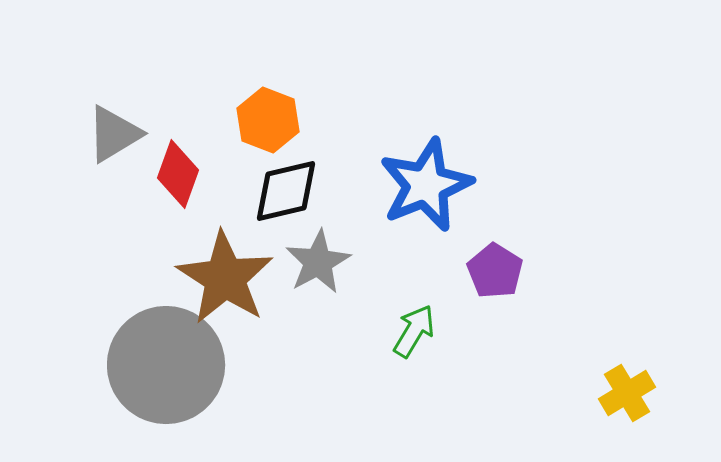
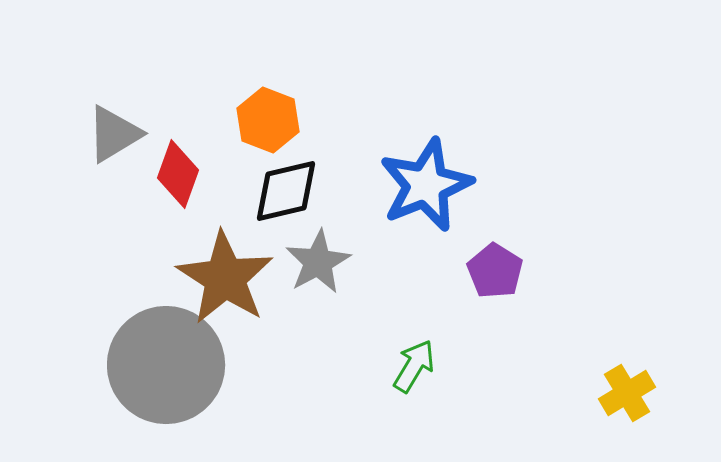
green arrow: moved 35 px down
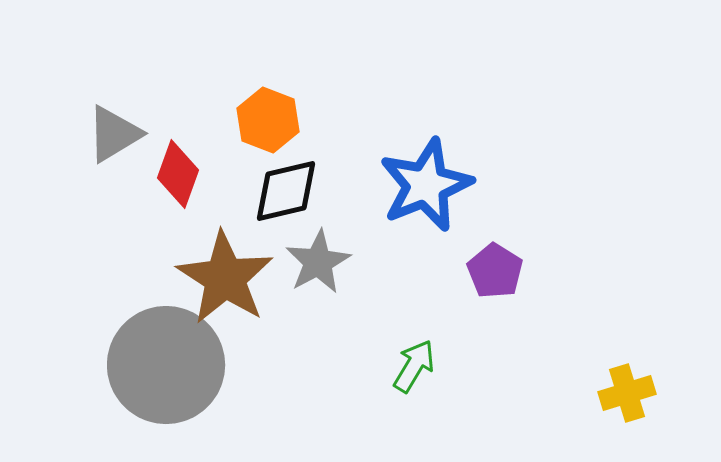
yellow cross: rotated 14 degrees clockwise
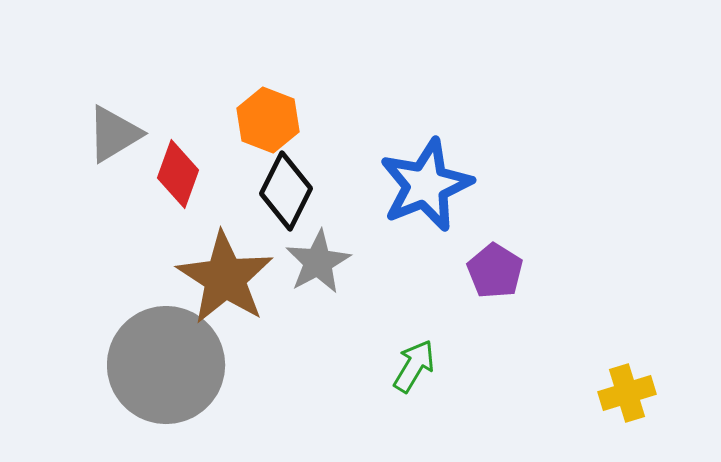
black diamond: rotated 50 degrees counterclockwise
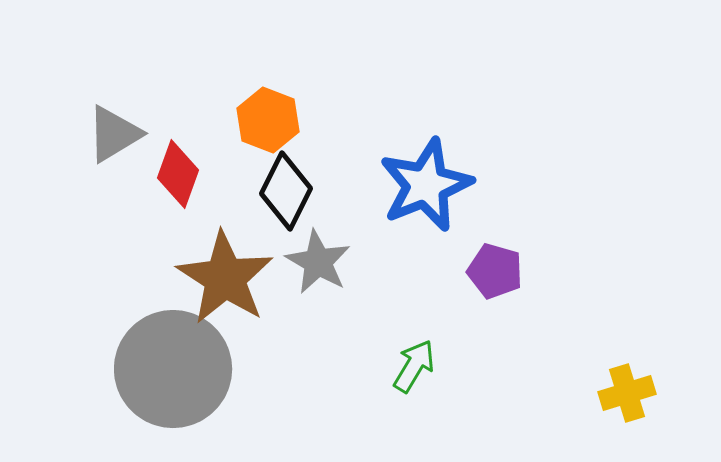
gray star: rotated 14 degrees counterclockwise
purple pentagon: rotated 16 degrees counterclockwise
gray circle: moved 7 px right, 4 px down
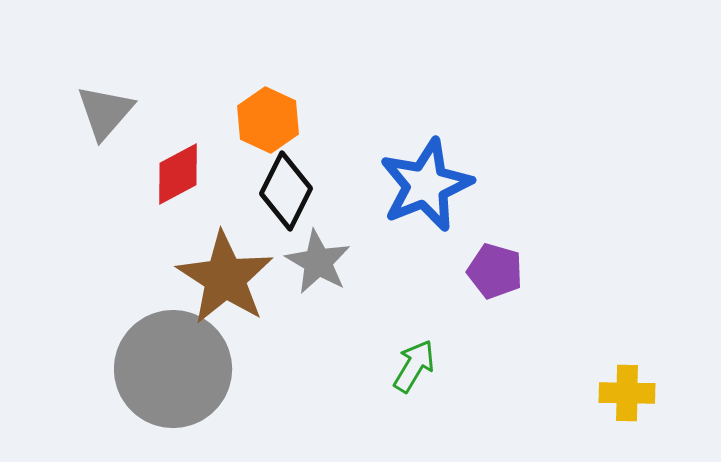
orange hexagon: rotated 4 degrees clockwise
gray triangle: moved 9 px left, 22 px up; rotated 18 degrees counterclockwise
red diamond: rotated 42 degrees clockwise
yellow cross: rotated 18 degrees clockwise
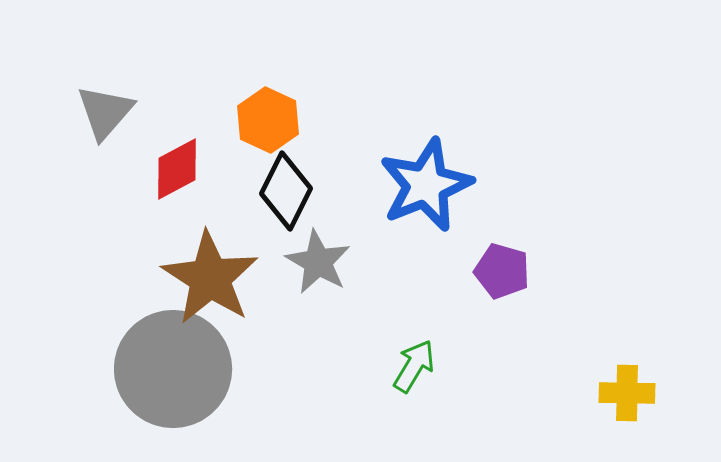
red diamond: moved 1 px left, 5 px up
purple pentagon: moved 7 px right
brown star: moved 15 px left
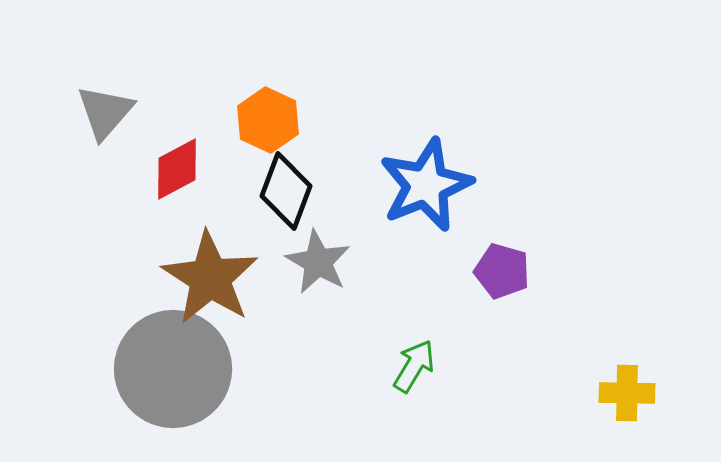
black diamond: rotated 6 degrees counterclockwise
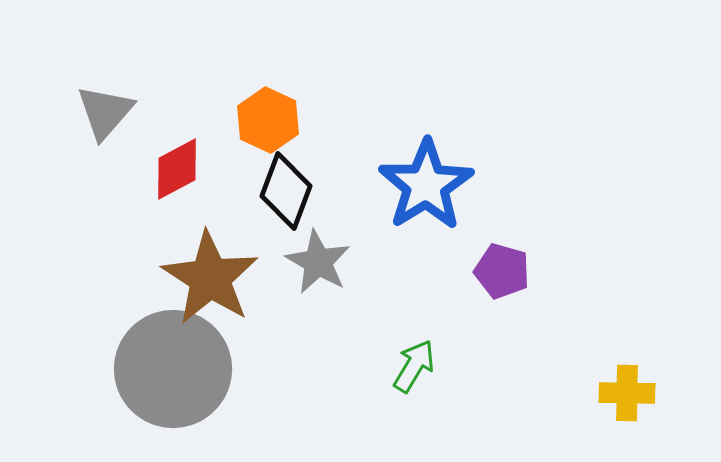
blue star: rotated 10 degrees counterclockwise
